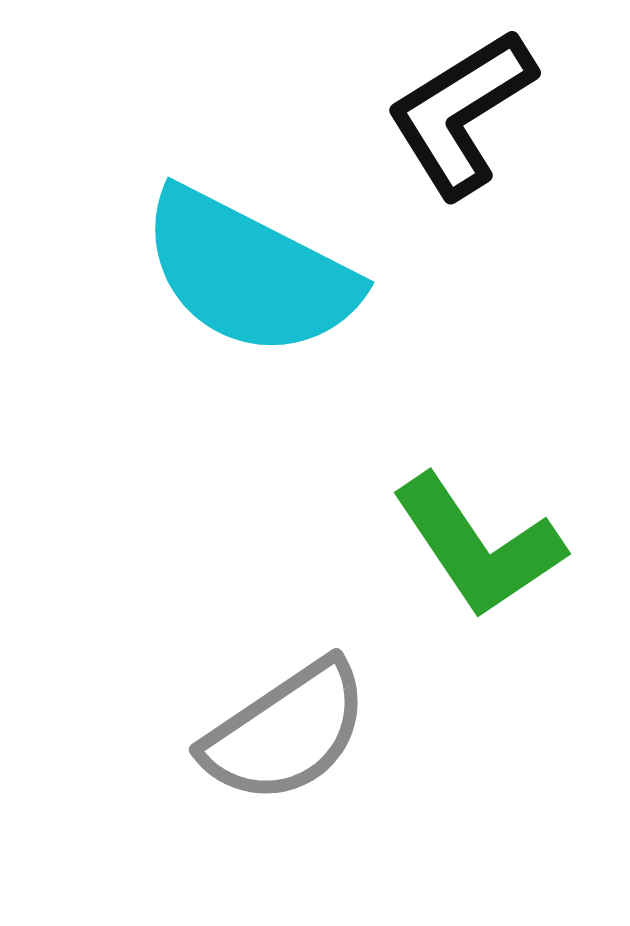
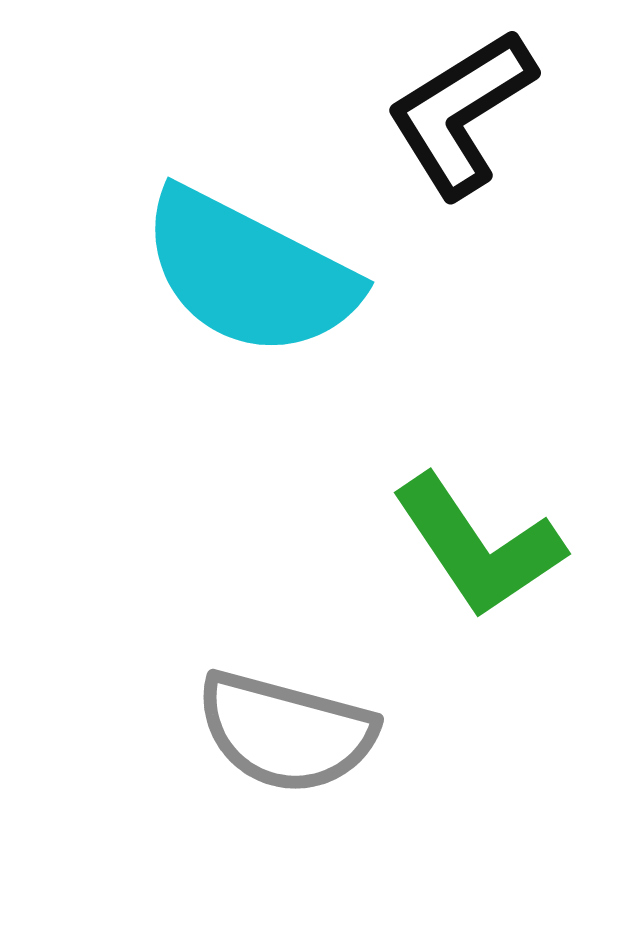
gray semicircle: rotated 49 degrees clockwise
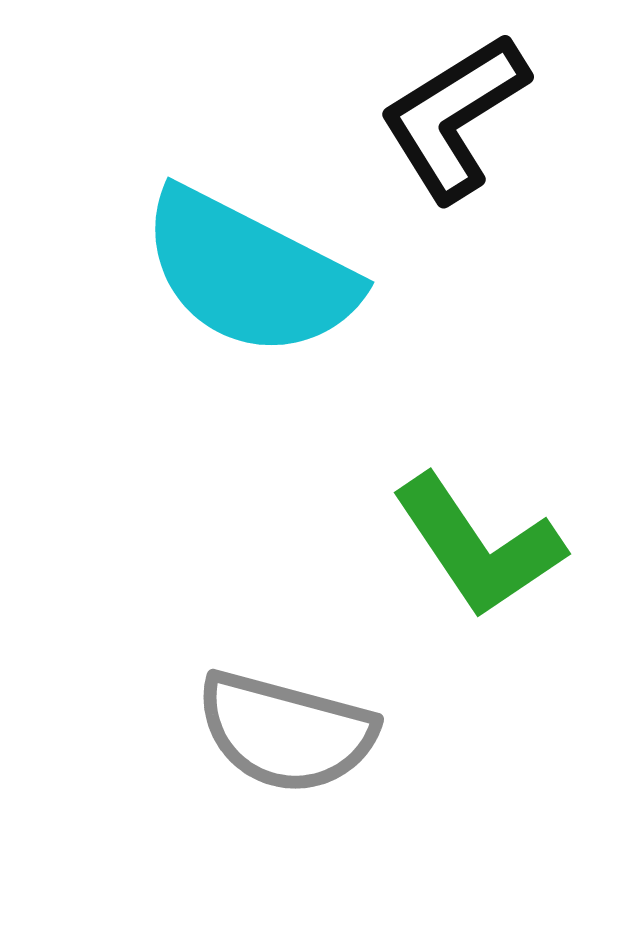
black L-shape: moved 7 px left, 4 px down
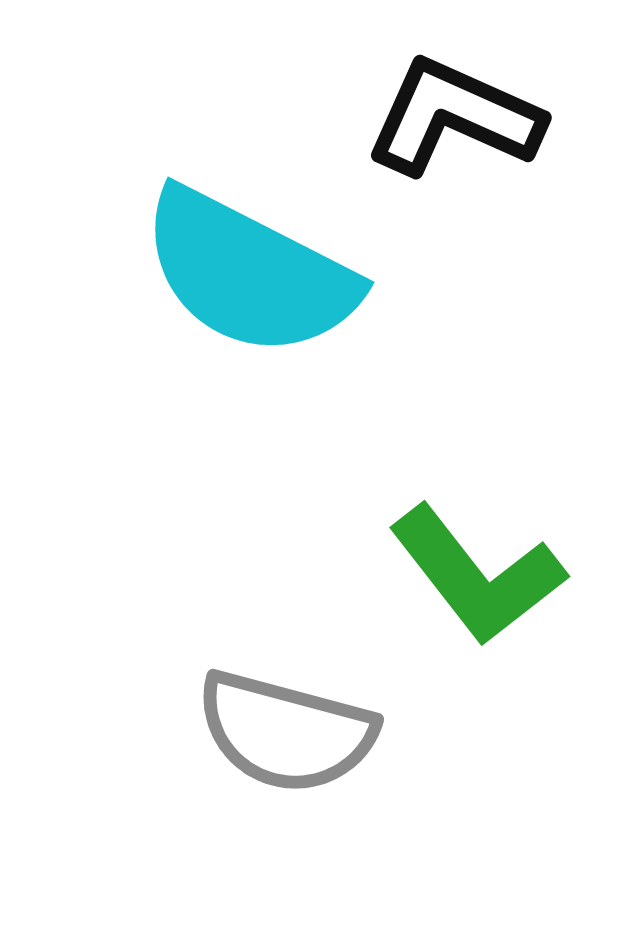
black L-shape: rotated 56 degrees clockwise
green L-shape: moved 1 px left, 29 px down; rotated 4 degrees counterclockwise
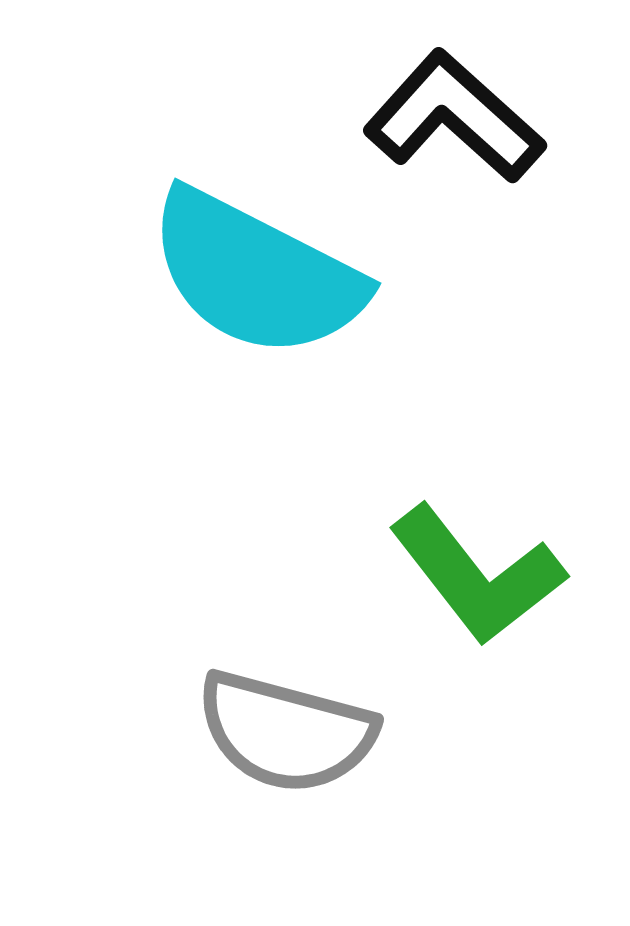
black L-shape: rotated 18 degrees clockwise
cyan semicircle: moved 7 px right, 1 px down
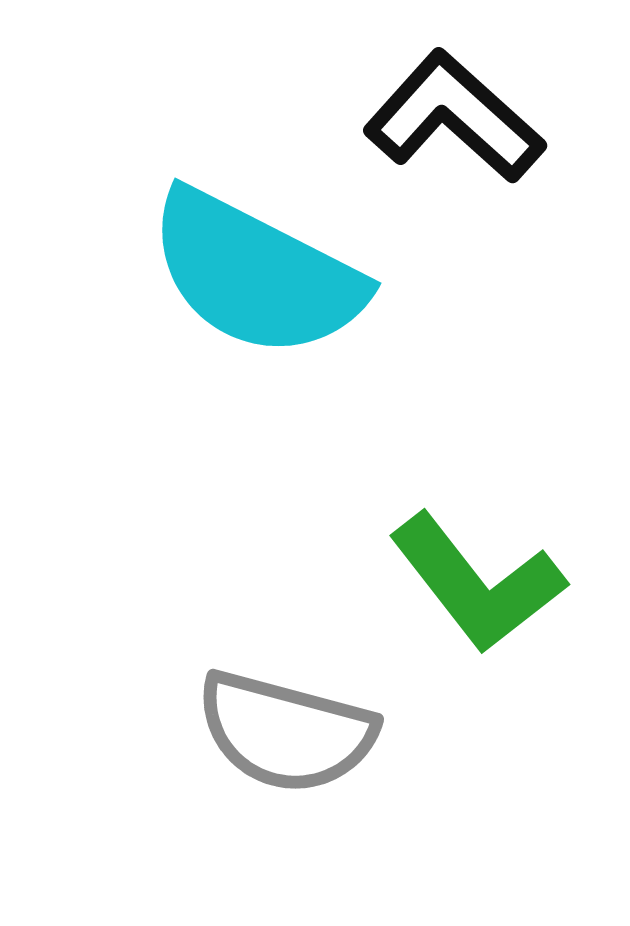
green L-shape: moved 8 px down
